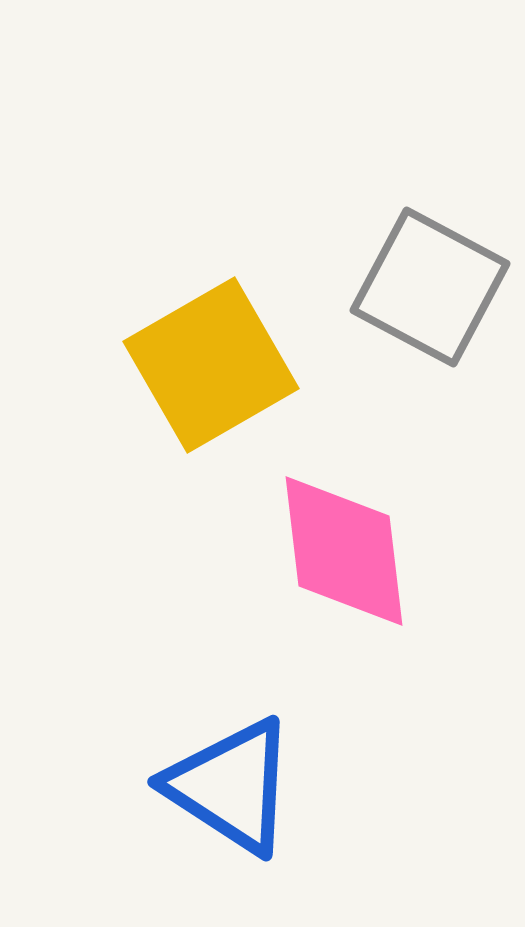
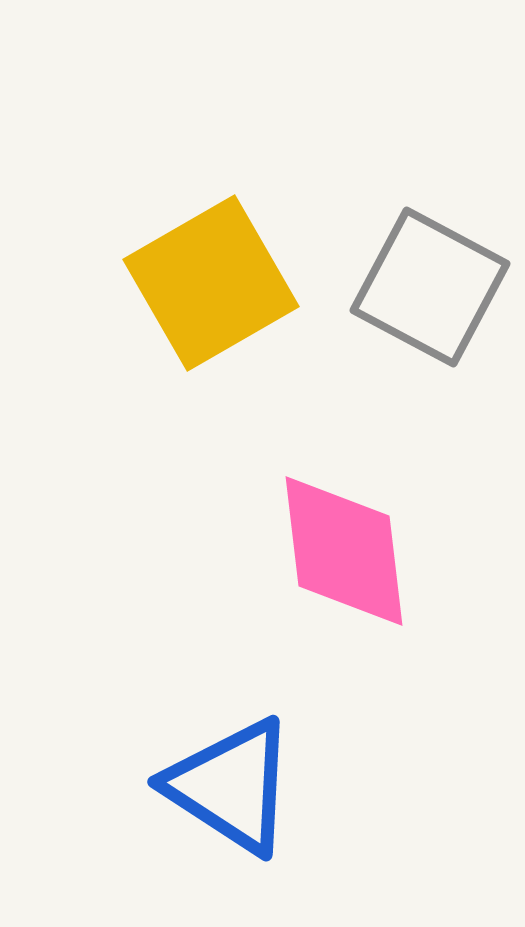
yellow square: moved 82 px up
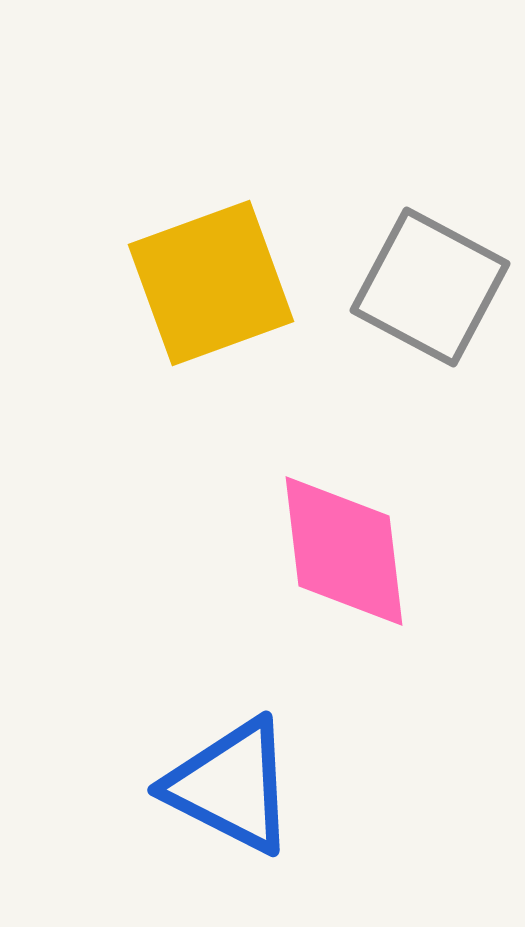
yellow square: rotated 10 degrees clockwise
blue triangle: rotated 6 degrees counterclockwise
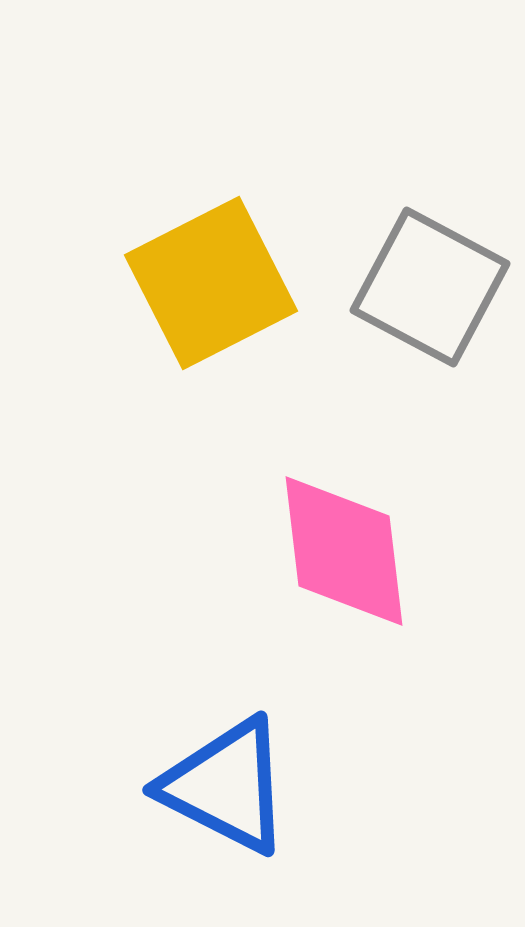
yellow square: rotated 7 degrees counterclockwise
blue triangle: moved 5 px left
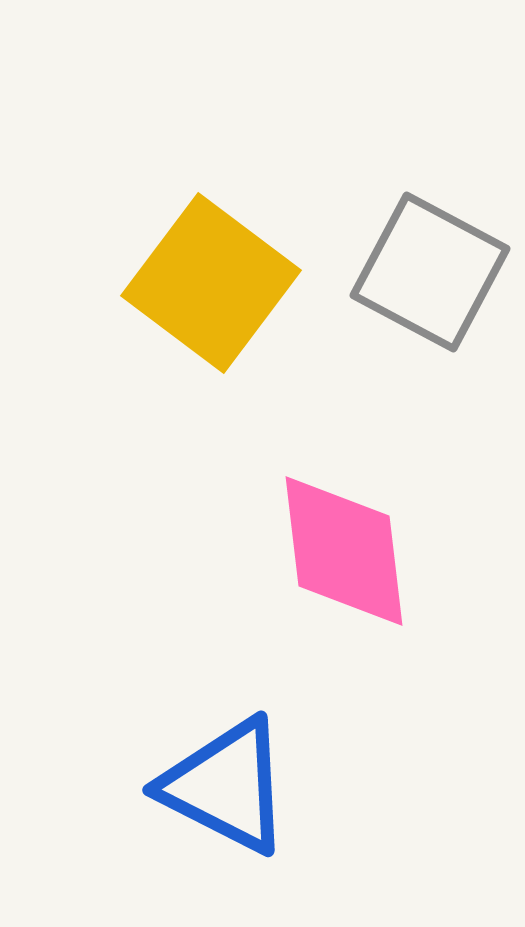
yellow square: rotated 26 degrees counterclockwise
gray square: moved 15 px up
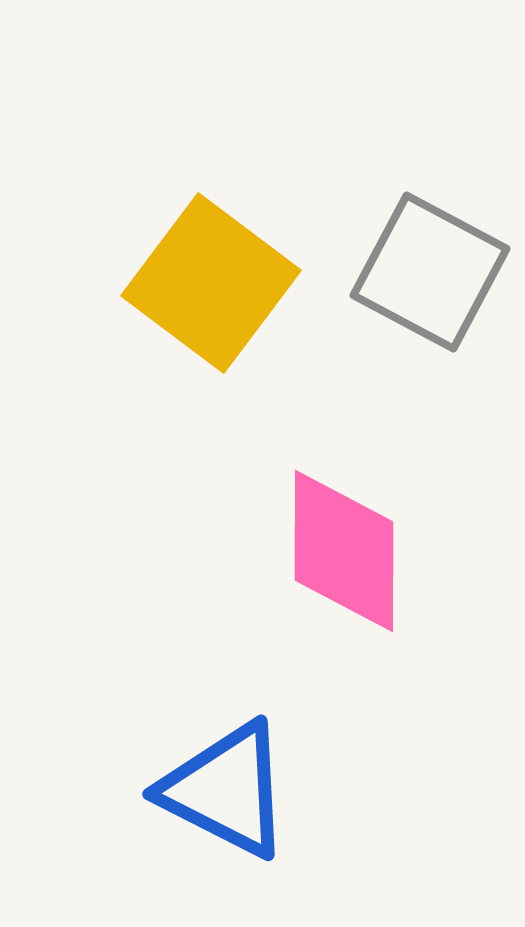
pink diamond: rotated 7 degrees clockwise
blue triangle: moved 4 px down
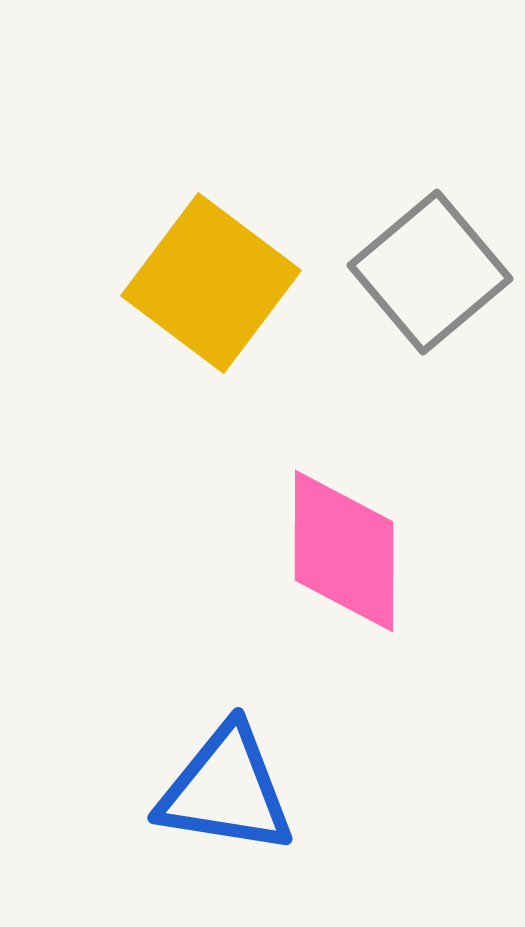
gray square: rotated 22 degrees clockwise
blue triangle: rotated 18 degrees counterclockwise
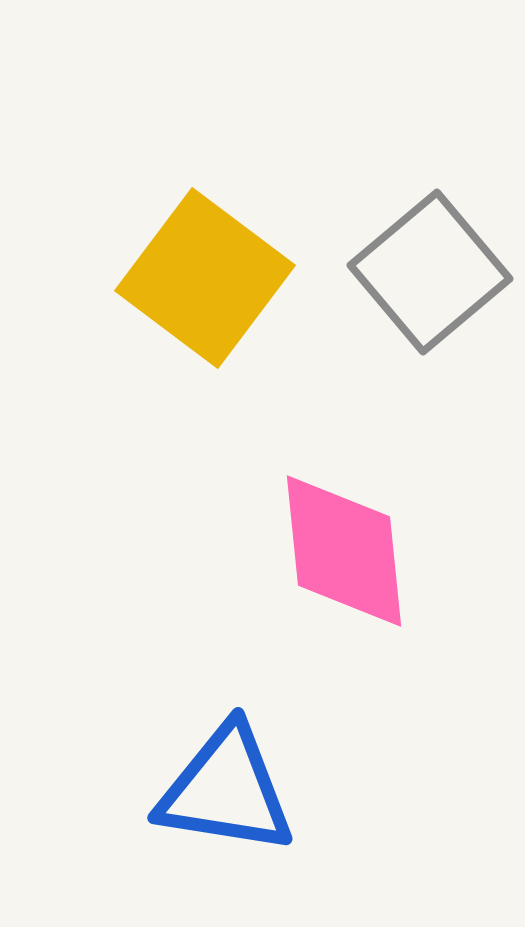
yellow square: moved 6 px left, 5 px up
pink diamond: rotated 6 degrees counterclockwise
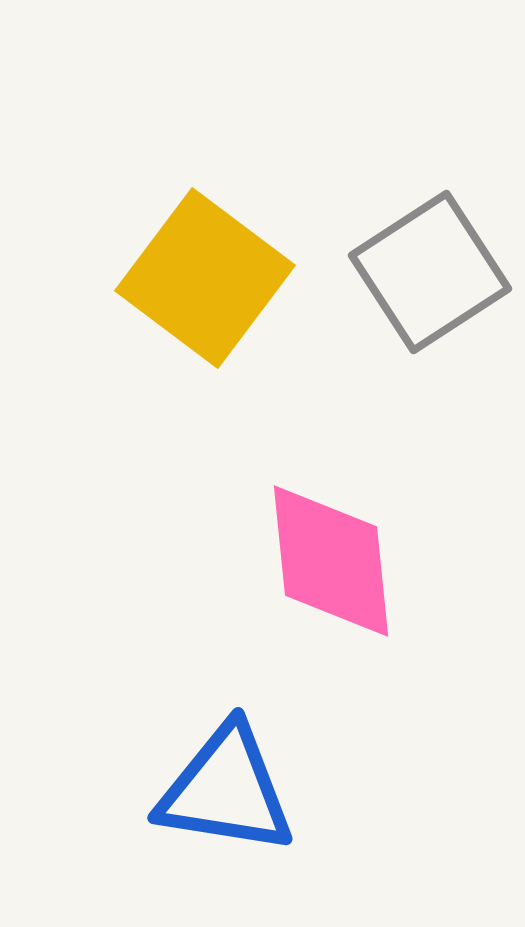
gray square: rotated 7 degrees clockwise
pink diamond: moved 13 px left, 10 px down
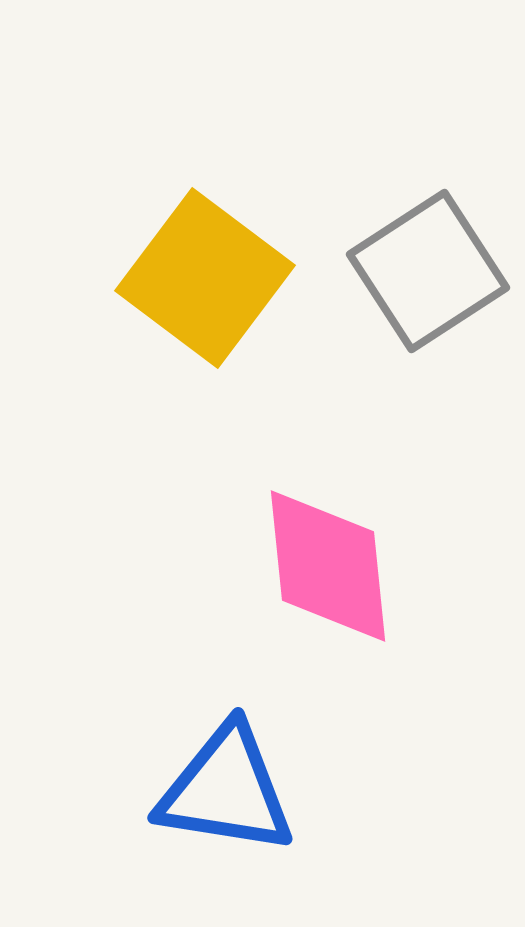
gray square: moved 2 px left, 1 px up
pink diamond: moved 3 px left, 5 px down
